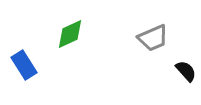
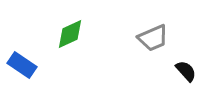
blue rectangle: moved 2 px left; rotated 24 degrees counterclockwise
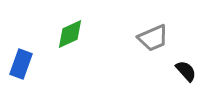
blue rectangle: moved 1 px left, 1 px up; rotated 76 degrees clockwise
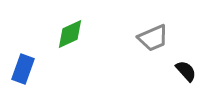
blue rectangle: moved 2 px right, 5 px down
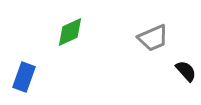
green diamond: moved 2 px up
blue rectangle: moved 1 px right, 8 px down
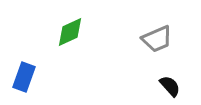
gray trapezoid: moved 4 px right, 1 px down
black semicircle: moved 16 px left, 15 px down
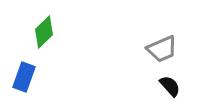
green diamond: moved 26 px left; rotated 20 degrees counterclockwise
gray trapezoid: moved 5 px right, 10 px down
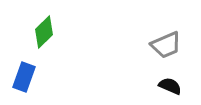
gray trapezoid: moved 4 px right, 4 px up
black semicircle: rotated 25 degrees counterclockwise
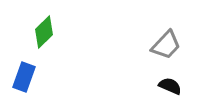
gray trapezoid: rotated 24 degrees counterclockwise
